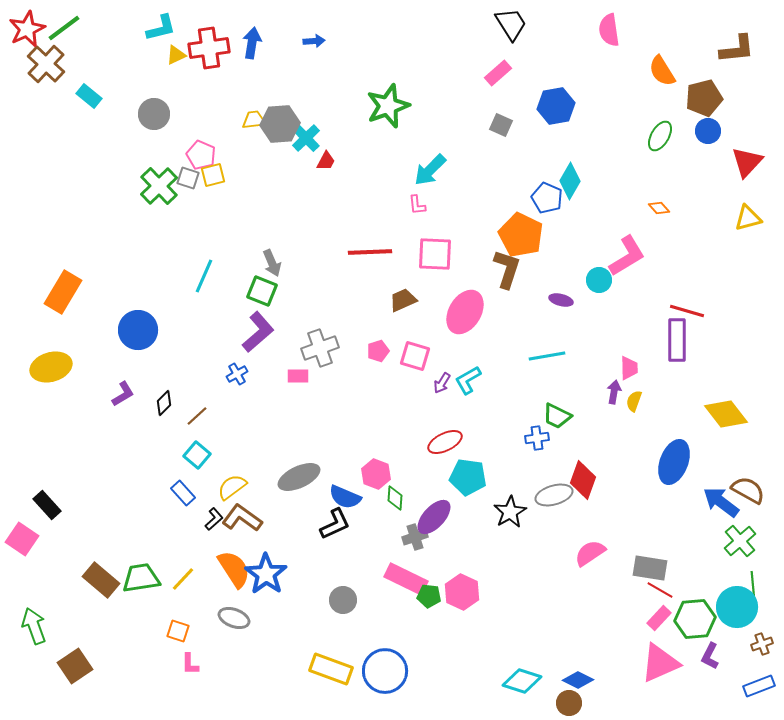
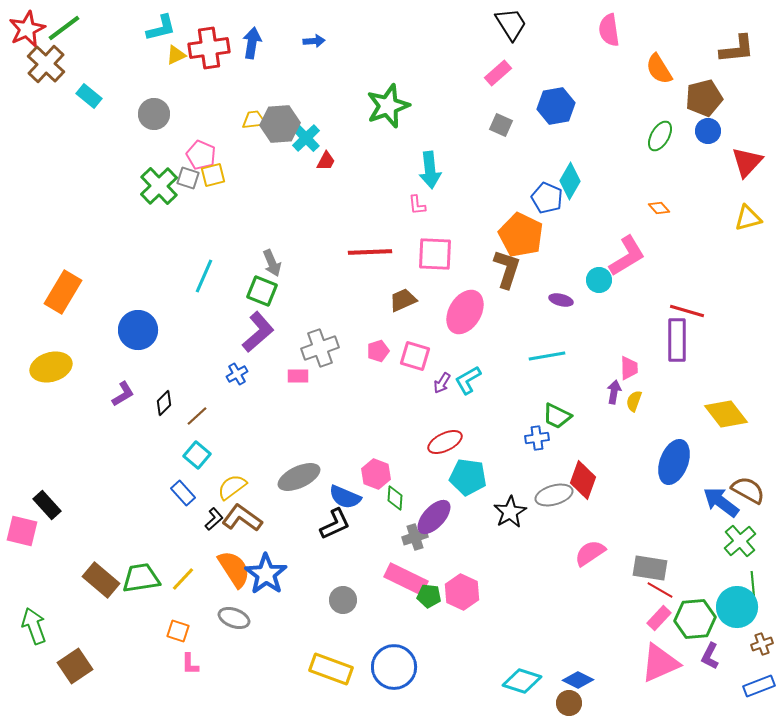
orange semicircle at (662, 71): moved 3 px left, 2 px up
cyan arrow at (430, 170): rotated 51 degrees counterclockwise
pink square at (22, 539): moved 8 px up; rotated 20 degrees counterclockwise
blue circle at (385, 671): moved 9 px right, 4 px up
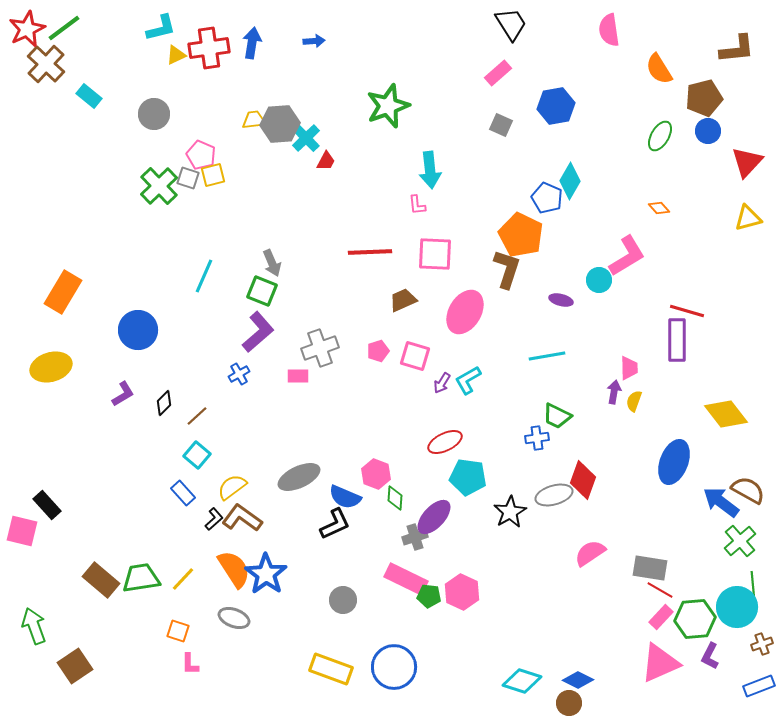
blue cross at (237, 374): moved 2 px right
pink rectangle at (659, 618): moved 2 px right, 1 px up
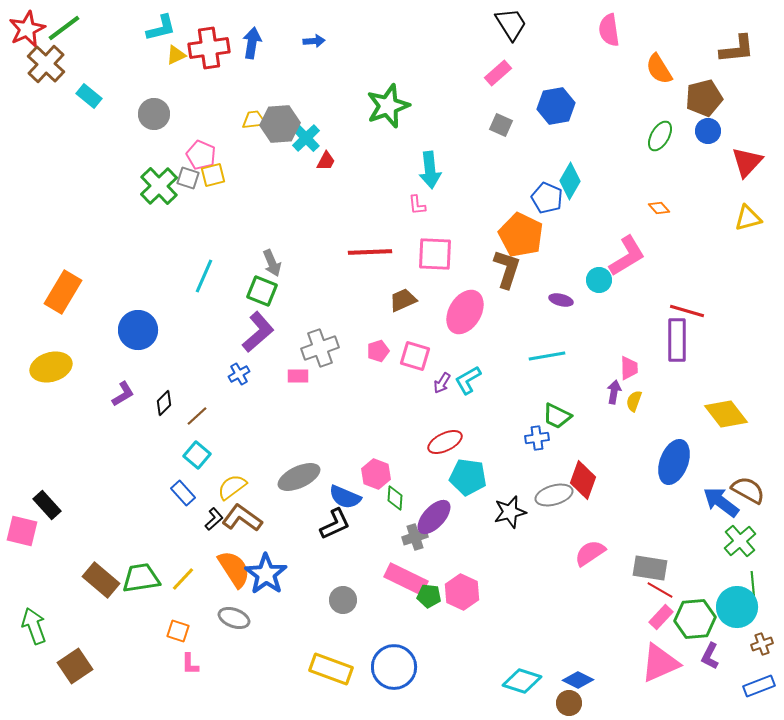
black star at (510, 512): rotated 16 degrees clockwise
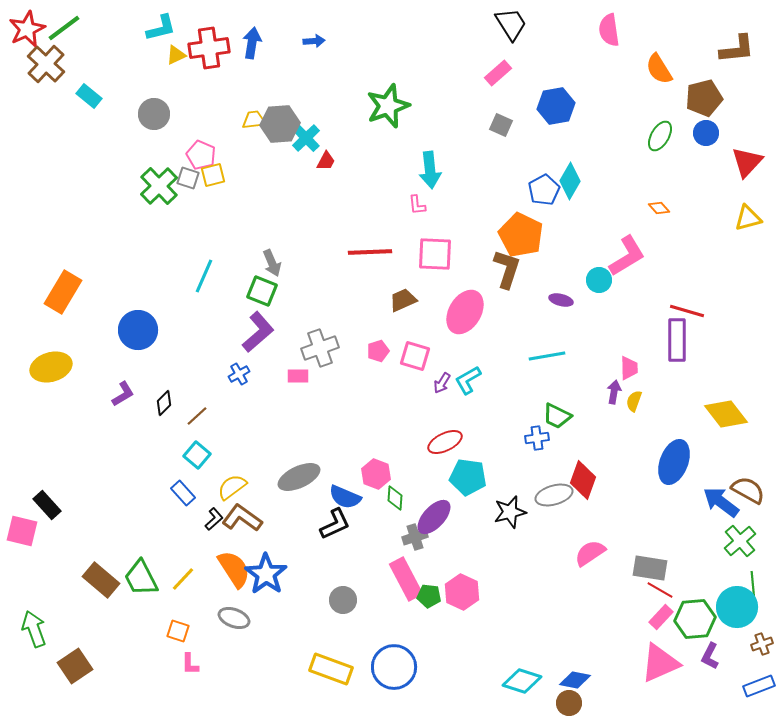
blue circle at (708, 131): moved 2 px left, 2 px down
blue pentagon at (547, 198): moved 3 px left, 8 px up; rotated 20 degrees clockwise
green trapezoid at (141, 578): rotated 108 degrees counterclockwise
pink rectangle at (406, 579): rotated 36 degrees clockwise
green arrow at (34, 626): moved 3 px down
blue diamond at (578, 680): moved 3 px left; rotated 16 degrees counterclockwise
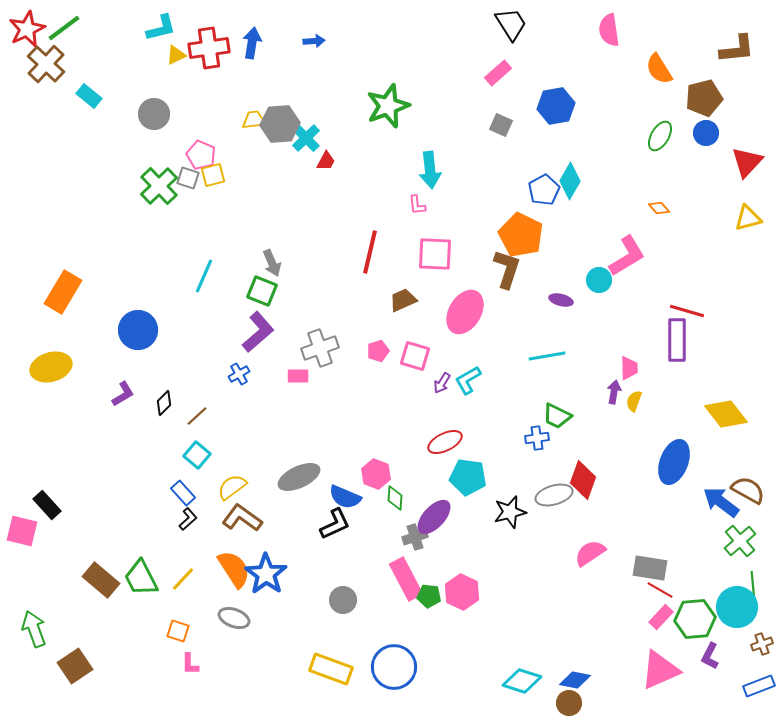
red line at (370, 252): rotated 75 degrees counterclockwise
black L-shape at (214, 519): moved 26 px left
pink triangle at (660, 663): moved 7 px down
